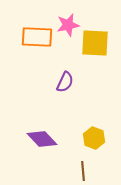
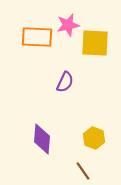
purple diamond: rotated 48 degrees clockwise
brown line: rotated 30 degrees counterclockwise
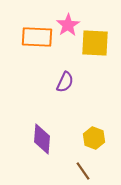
pink star: rotated 20 degrees counterclockwise
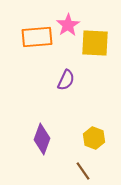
orange rectangle: rotated 8 degrees counterclockwise
purple semicircle: moved 1 px right, 2 px up
purple diamond: rotated 16 degrees clockwise
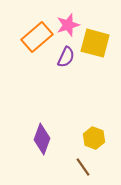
pink star: rotated 15 degrees clockwise
orange rectangle: rotated 36 degrees counterclockwise
yellow square: rotated 12 degrees clockwise
purple semicircle: moved 23 px up
brown line: moved 4 px up
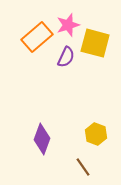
yellow hexagon: moved 2 px right, 4 px up
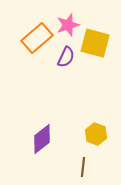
orange rectangle: moved 1 px down
purple diamond: rotated 32 degrees clockwise
brown line: rotated 42 degrees clockwise
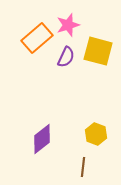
yellow square: moved 3 px right, 8 px down
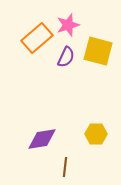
yellow hexagon: rotated 20 degrees counterclockwise
purple diamond: rotated 28 degrees clockwise
brown line: moved 18 px left
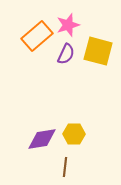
orange rectangle: moved 2 px up
purple semicircle: moved 3 px up
yellow hexagon: moved 22 px left
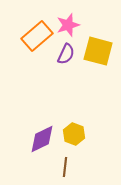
yellow hexagon: rotated 20 degrees clockwise
purple diamond: rotated 16 degrees counterclockwise
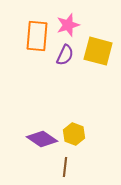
orange rectangle: rotated 44 degrees counterclockwise
purple semicircle: moved 1 px left, 1 px down
purple diamond: rotated 60 degrees clockwise
